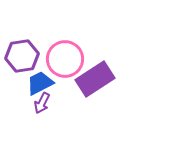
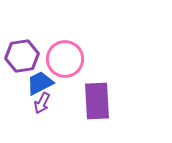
purple rectangle: moved 2 px right, 22 px down; rotated 60 degrees counterclockwise
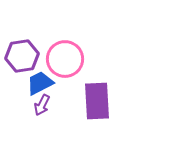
purple arrow: moved 2 px down
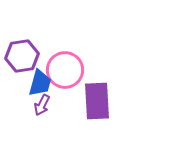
pink circle: moved 11 px down
blue trapezoid: rotated 132 degrees clockwise
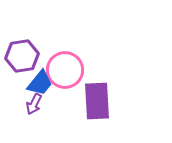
blue trapezoid: rotated 24 degrees clockwise
purple arrow: moved 8 px left, 1 px up
